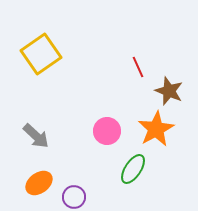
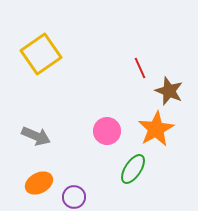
red line: moved 2 px right, 1 px down
gray arrow: rotated 20 degrees counterclockwise
orange ellipse: rotated 8 degrees clockwise
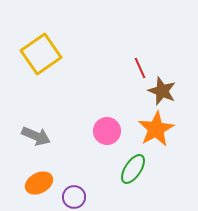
brown star: moved 7 px left
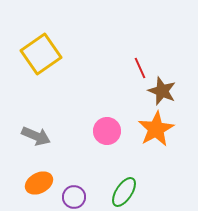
green ellipse: moved 9 px left, 23 px down
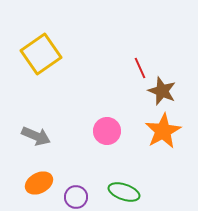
orange star: moved 7 px right, 2 px down
green ellipse: rotated 76 degrees clockwise
purple circle: moved 2 px right
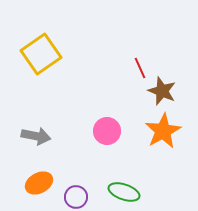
gray arrow: rotated 12 degrees counterclockwise
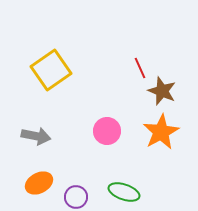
yellow square: moved 10 px right, 16 px down
orange star: moved 2 px left, 1 px down
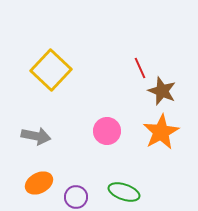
yellow square: rotated 12 degrees counterclockwise
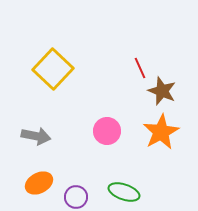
yellow square: moved 2 px right, 1 px up
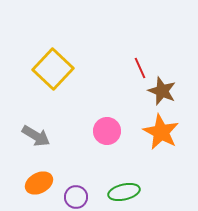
orange star: rotated 15 degrees counterclockwise
gray arrow: rotated 20 degrees clockwise
green ellipse: rotated 32 degrees counterclockwise
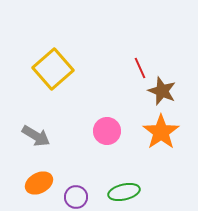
yellow square: rotated 6 degrees clockwise
orange star: rotated 9 degrees clockwise
